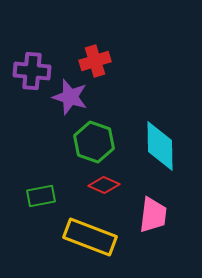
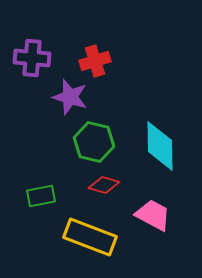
purple cross: moved 13 px up
green hexagon: rotated 6 degrees counterclockwise
red diamond: rotated 8 degrees counterclockwise
pink trapezoid: rotated 69 degrees counterclockwise
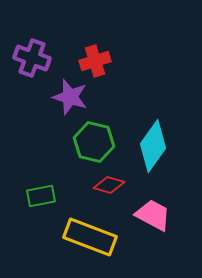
purple cross: rotated 15 degrees clockwise
cyan diamond: moved 7 px left; rotated 36 degrees clockwise
red diamond: moved 5 px right
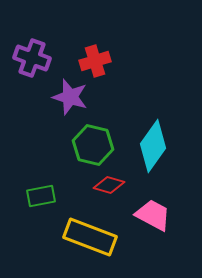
green hexagon: moved 1 px left, 3 px down
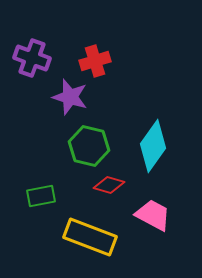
green hexagon: moved 4 px left, 1 px down
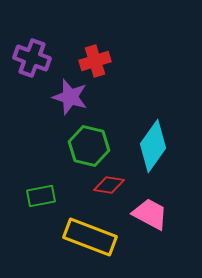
red diamond: rotated 8 degrees counterclockwise
pink trapezoid: moved 3 px left, 1 px up
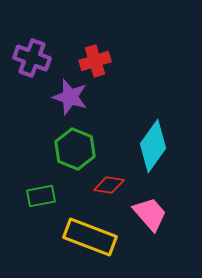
green hexagon: moved 14 px left, 3 px down; rotated 9 degrees clockwise
pink trapezoid: rotated 21 degrees clockwise
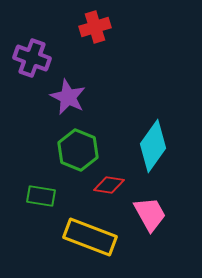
red cross: moved 34 px up
purple star: moved 2 px left; rotated 9 degrees clockwise
green hexagon: moved 3 px right, 1 px down
green rectangle: rotated 20 degrees clockwise
pink trapezoid: rotated 12 degrees clockwise
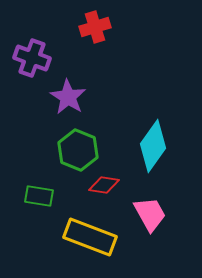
purple star: rotated 6 degrees clockwise
red diamond: moved 5 px left
green rectangle: moved 2 px left
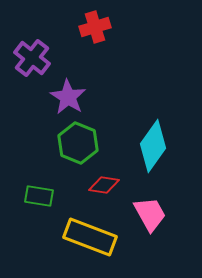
purple cross: rotated 18 degrees clockwise
green hexagon: moved 7 px up
